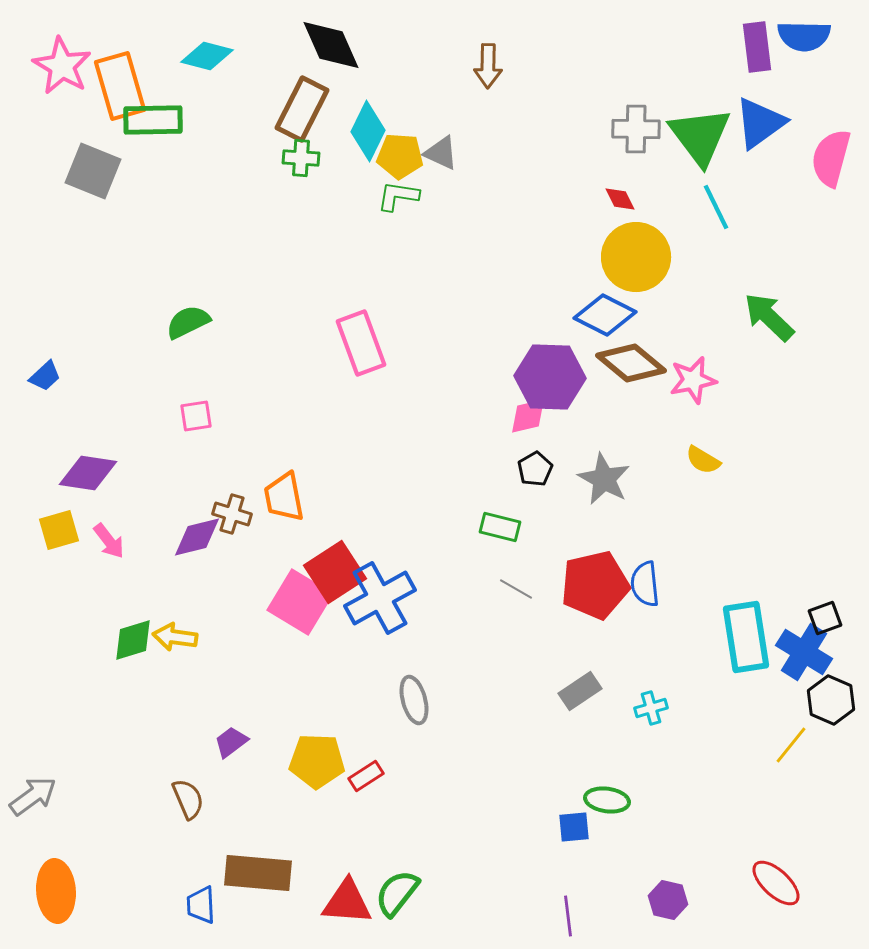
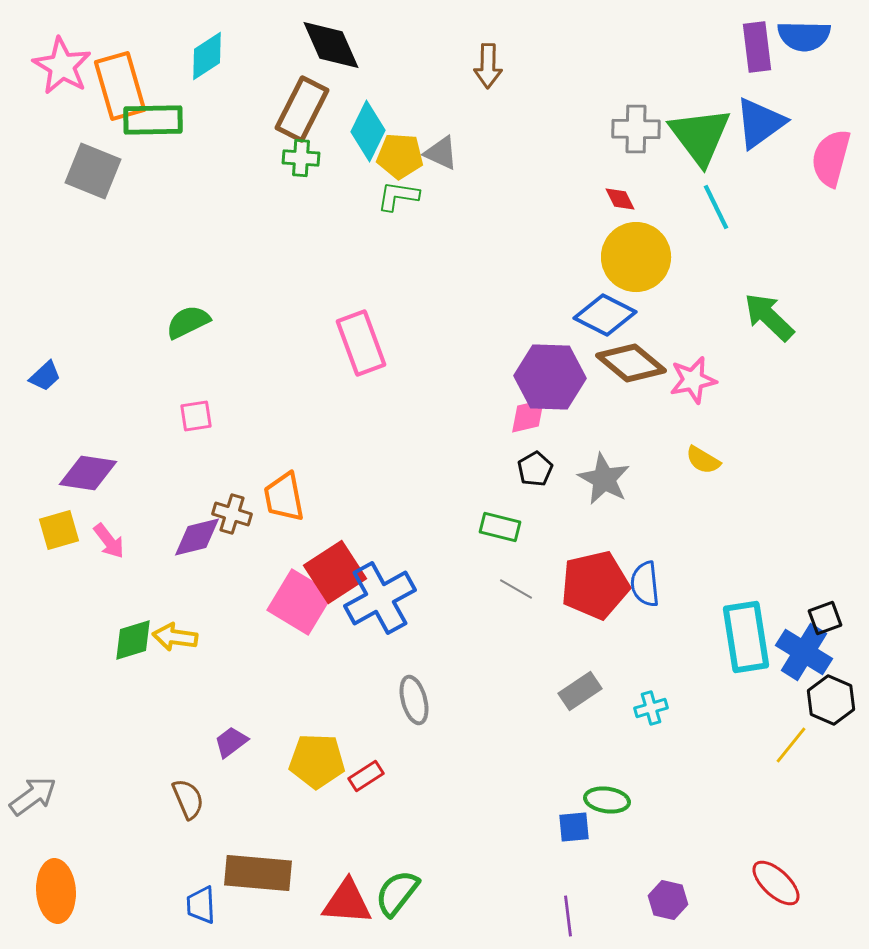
cyan diamond at (207, 56): rotated 48 degrees counterclockwise
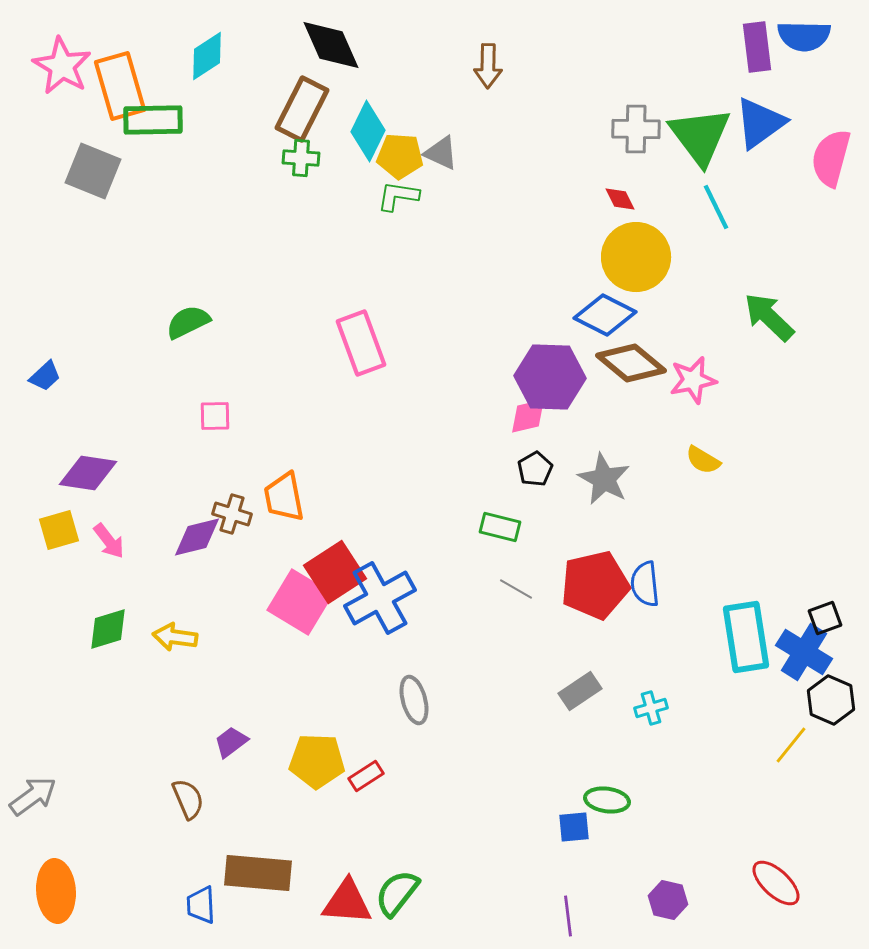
pink square at (196, 416): moved 19 px right; rotated 8 degrees clockwise
green diamond at (133, 640): moved 25 px left, 11 px up
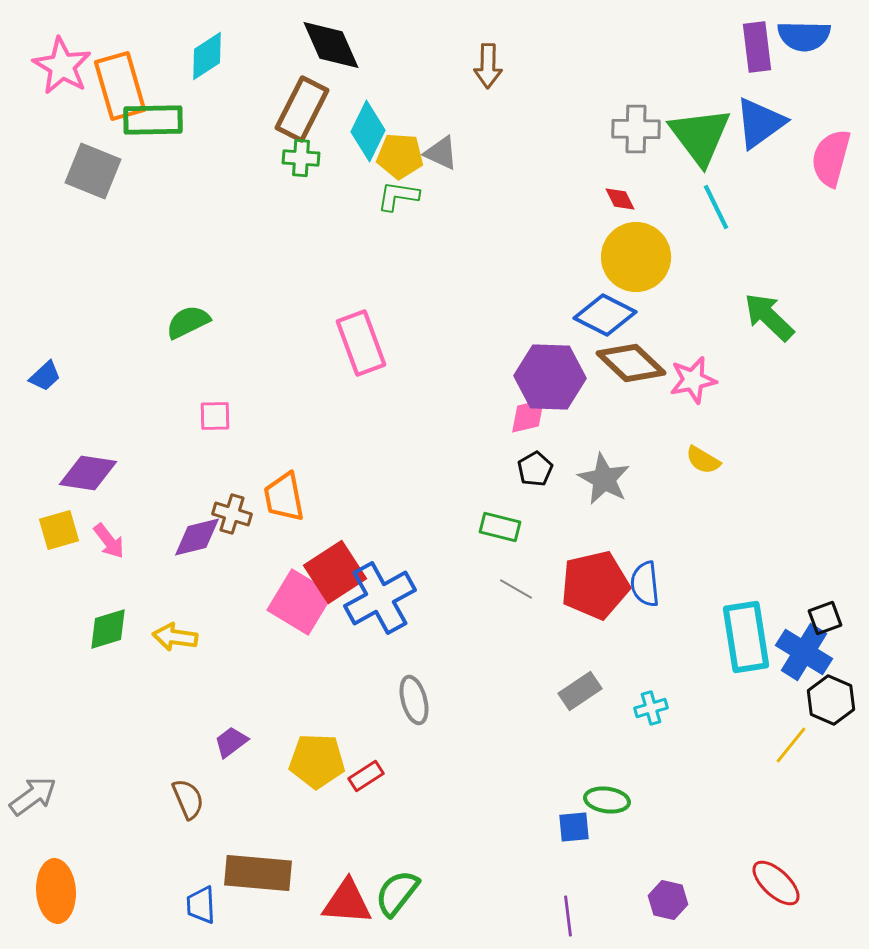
brown diamond at (631, 363): rotated 4 degrees clockwise
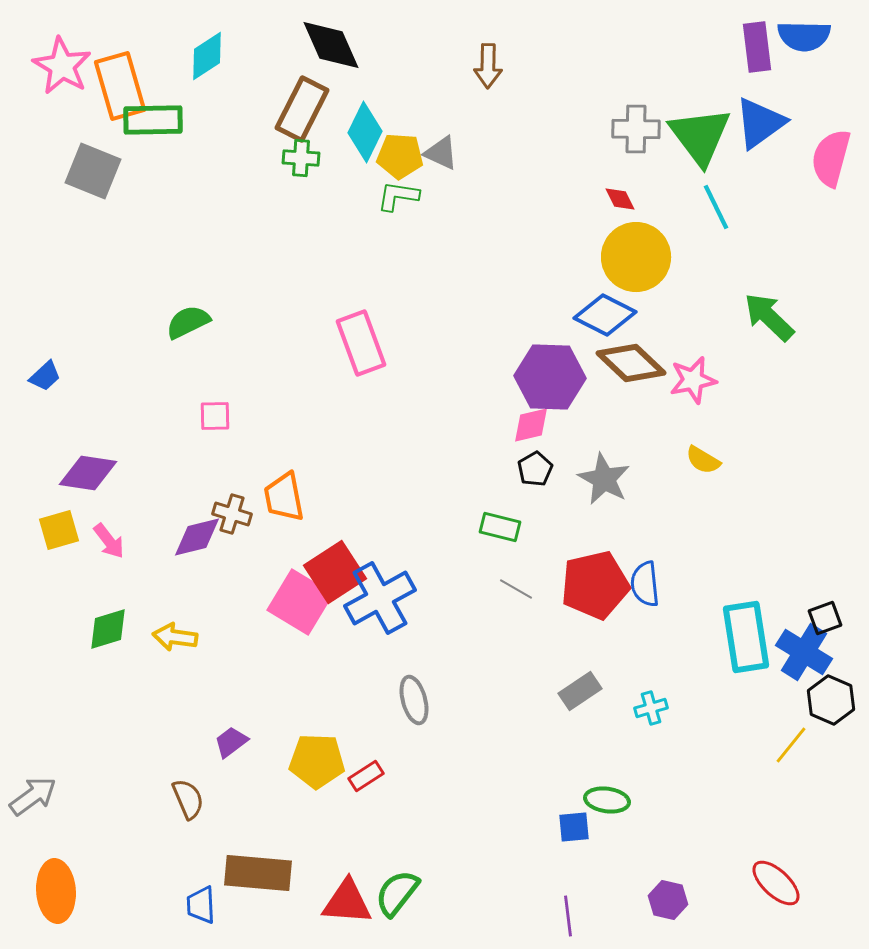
cyan diamond at (368, 131): moved 3 px left, 1 px down
pink diamond at (528, 416): moved 3 px right, 9 px down
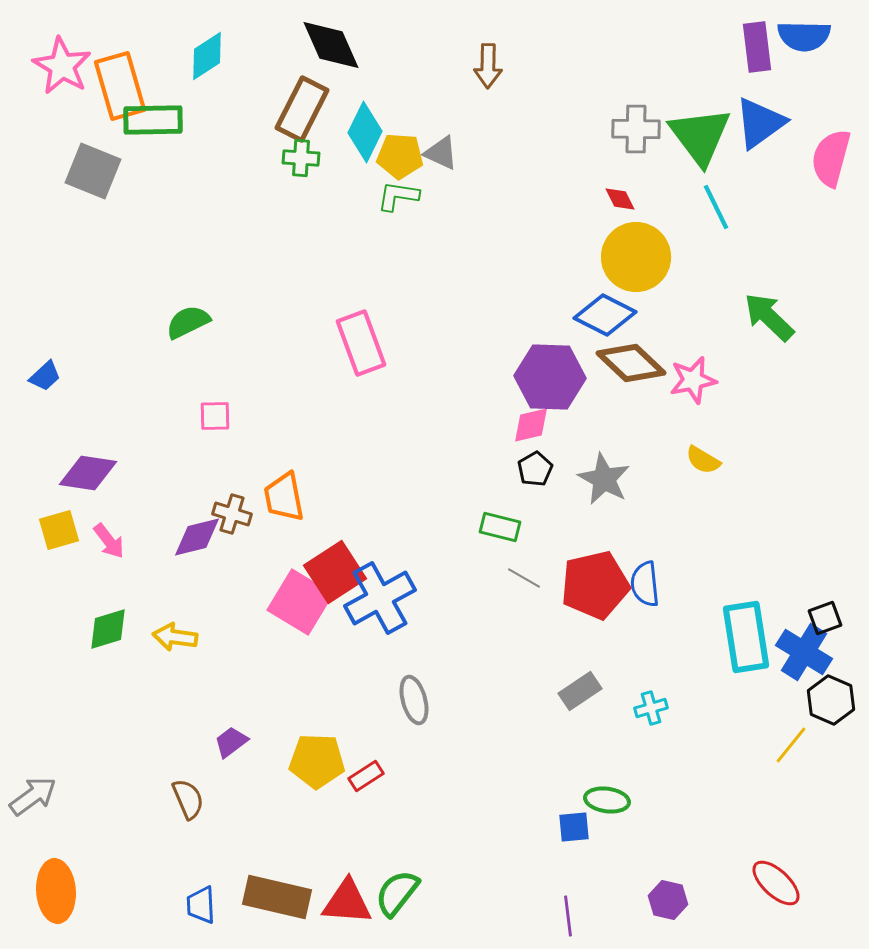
gray line at (516, 589): moved 8 px right, 11 px up
brown rectangle at (258, 873): moved 19 px right, 24 px down; rotated 8 degrees clockwise
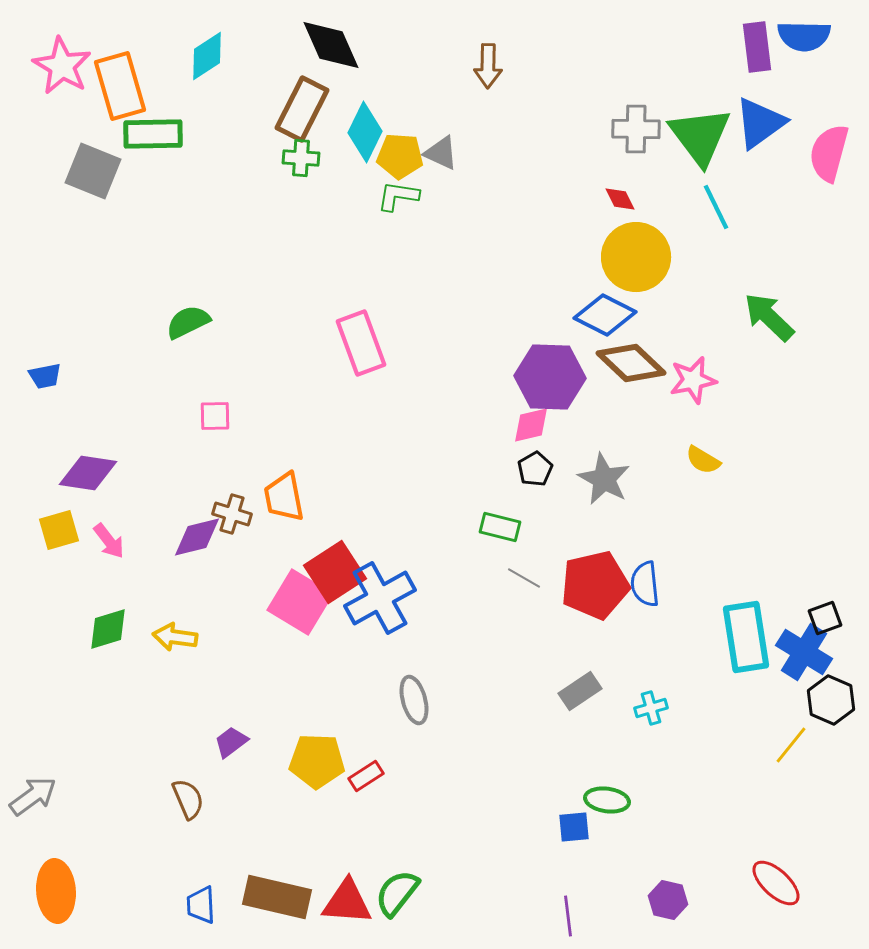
green rectangle at (153, 120): moved 14 px down
pink semicircle at (831, 158): moved 2 px left, 5 px up
blue trapezoid at (45, 376): rotated 32 degrees clockwise
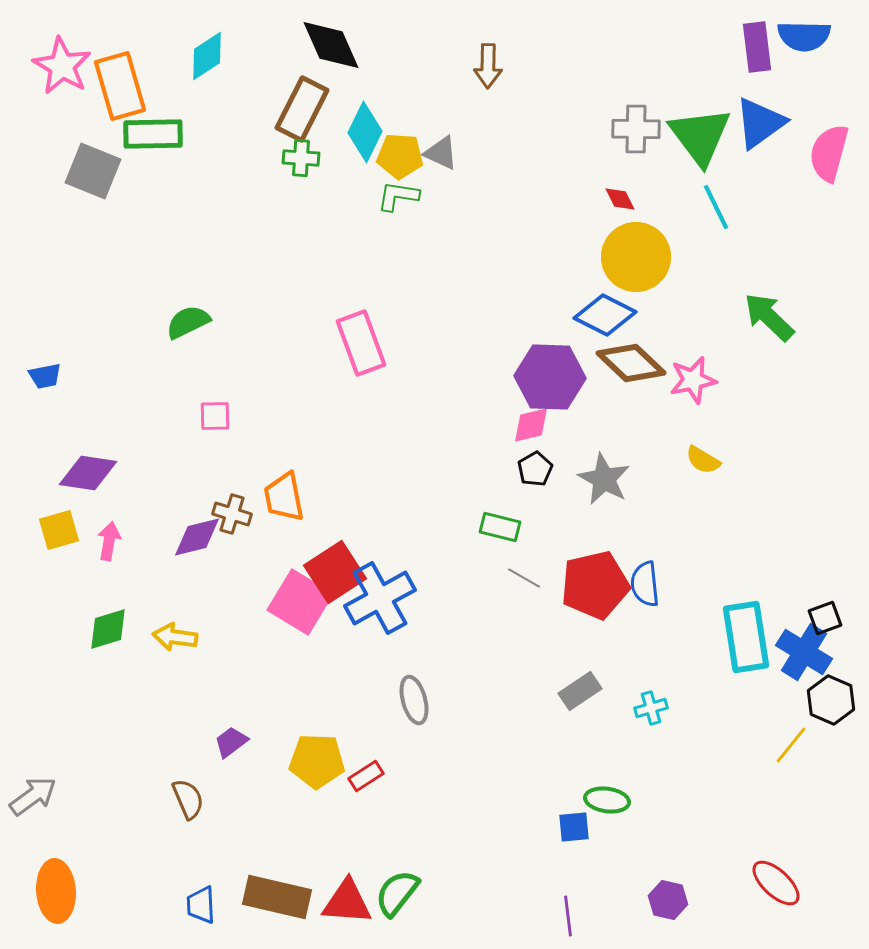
pink arrow at (109, 541): rotated 132 degrees counterclockwise
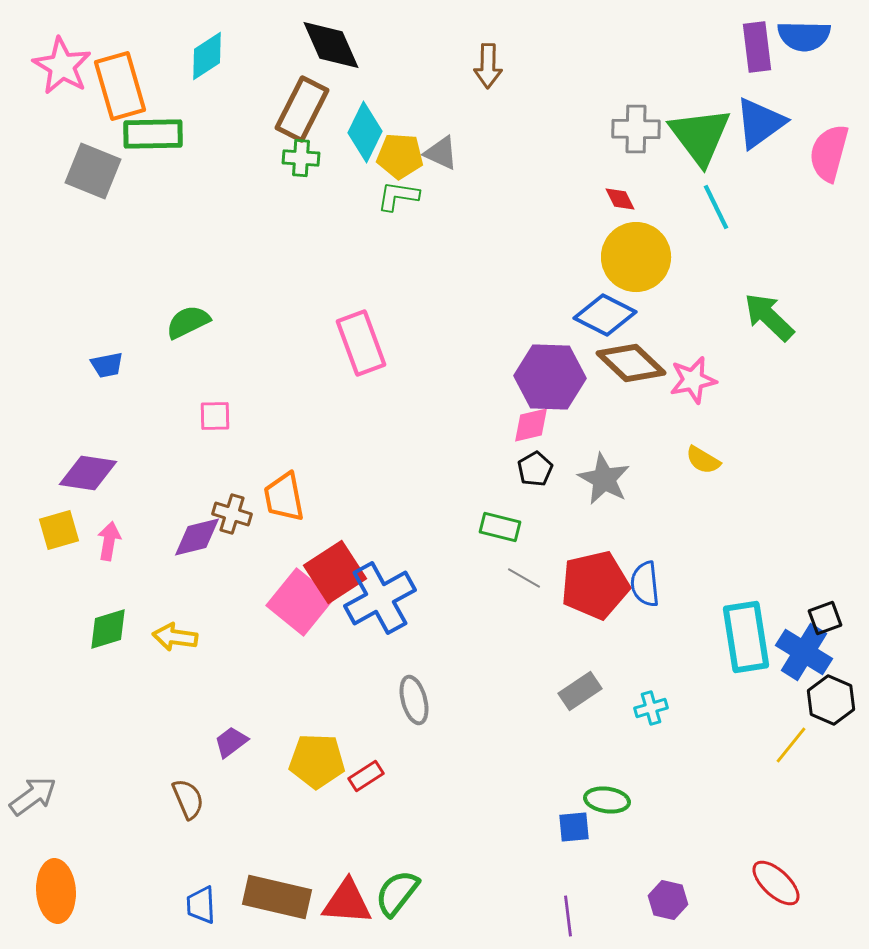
blue trapezoid at (45, 376): moved 62 px right, 11 px up
pink square at (300, 602): rotated 8 degrees clockwise
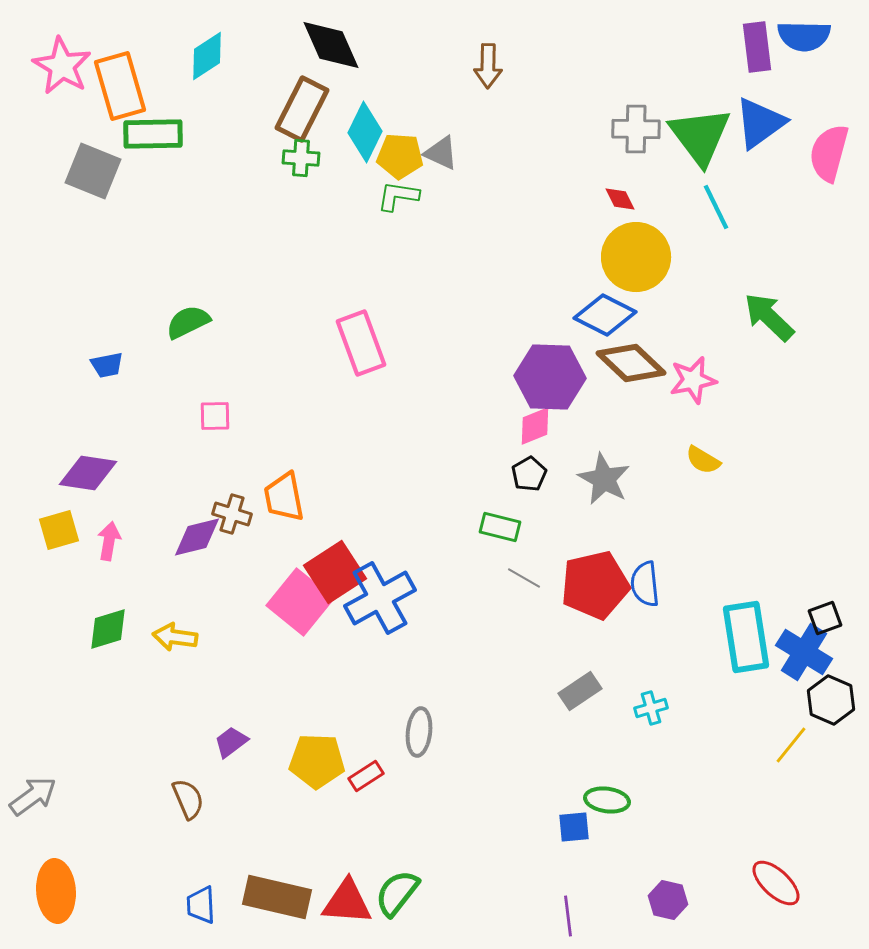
pink diamond at (531, 425): moved 4 px right, 1 px down; rotated 9 degrees counterclockwise
black pentagon at (535, 469): moved 6 px left, 5 px down
gray ellipse at (414, 700): moved 5 px right, 32 px down; rotated 21 degrees clockwise
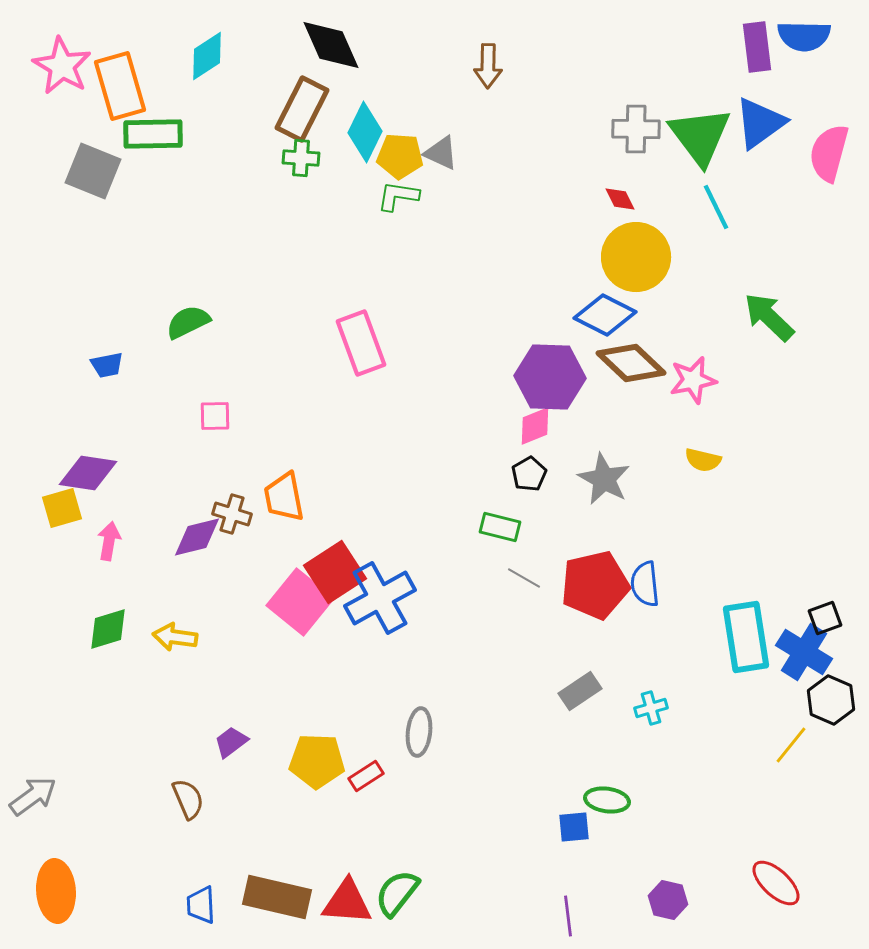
yellow semicircle at (703, 460): rotated 18 degrees counterclockwise
yellow square at (59, 530): moved 3 px right, 22 px up
